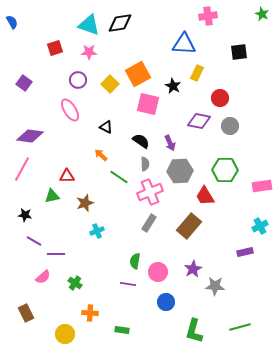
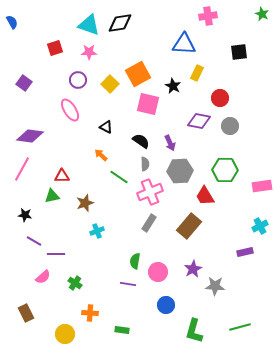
red triangle at (67, 176): moved 5 px left
blue circle at (166, 302): moved 3 px down
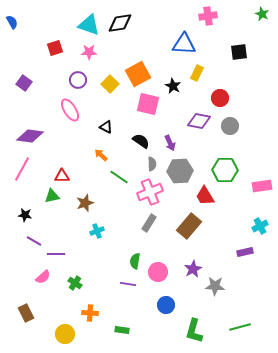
gray semicircle at (145, 164): moved 7 px right
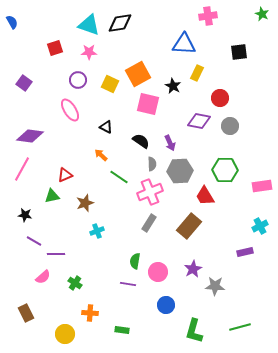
yellow square at (110, 84): rotated 18 degrees counterclockwise
red triangle at (62, 176): moved 3 px right, 1 px up; rotated 21 degrees counterclockwise
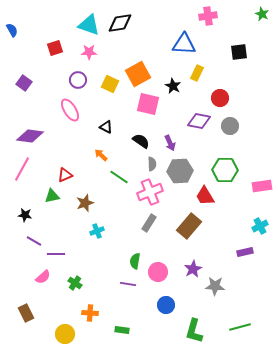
blue semicircle at (12, 22): moved 8 px down
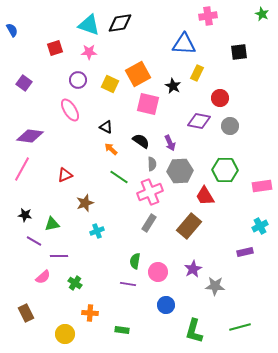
orange arrow at (101, 155): moved 10 px right, 6 px up
green triangle at (52, 196): moved 28 px down
purple line at (56, 254): moved 3 px right, 2 px down
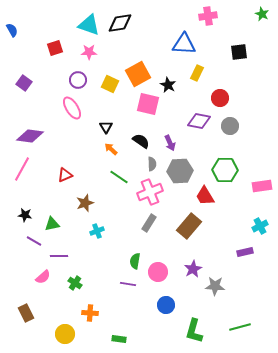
black star at (173, 86): moved 5 px left, 1 px up
pink ellipse at (70, 110): moved 2 px right, 2 px up
black triangle at (106, 127): rotated 32 degrees clockwise
green rectangle at (122, 330): moved 3 px left, 9 px down
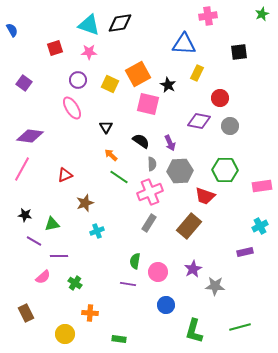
green star at (262, 14): rotated 24 degrees clockwise
orange arrow at (111, 149): moved 6 px down
red trapezoid at (205, 196): rotated 40 degrees counterclockwise
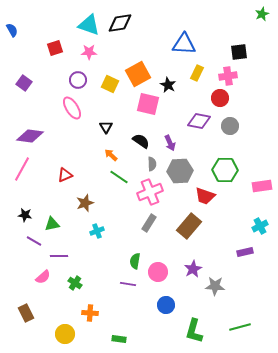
pink cross at (208, 16): moved 20 px right, 60 px down
